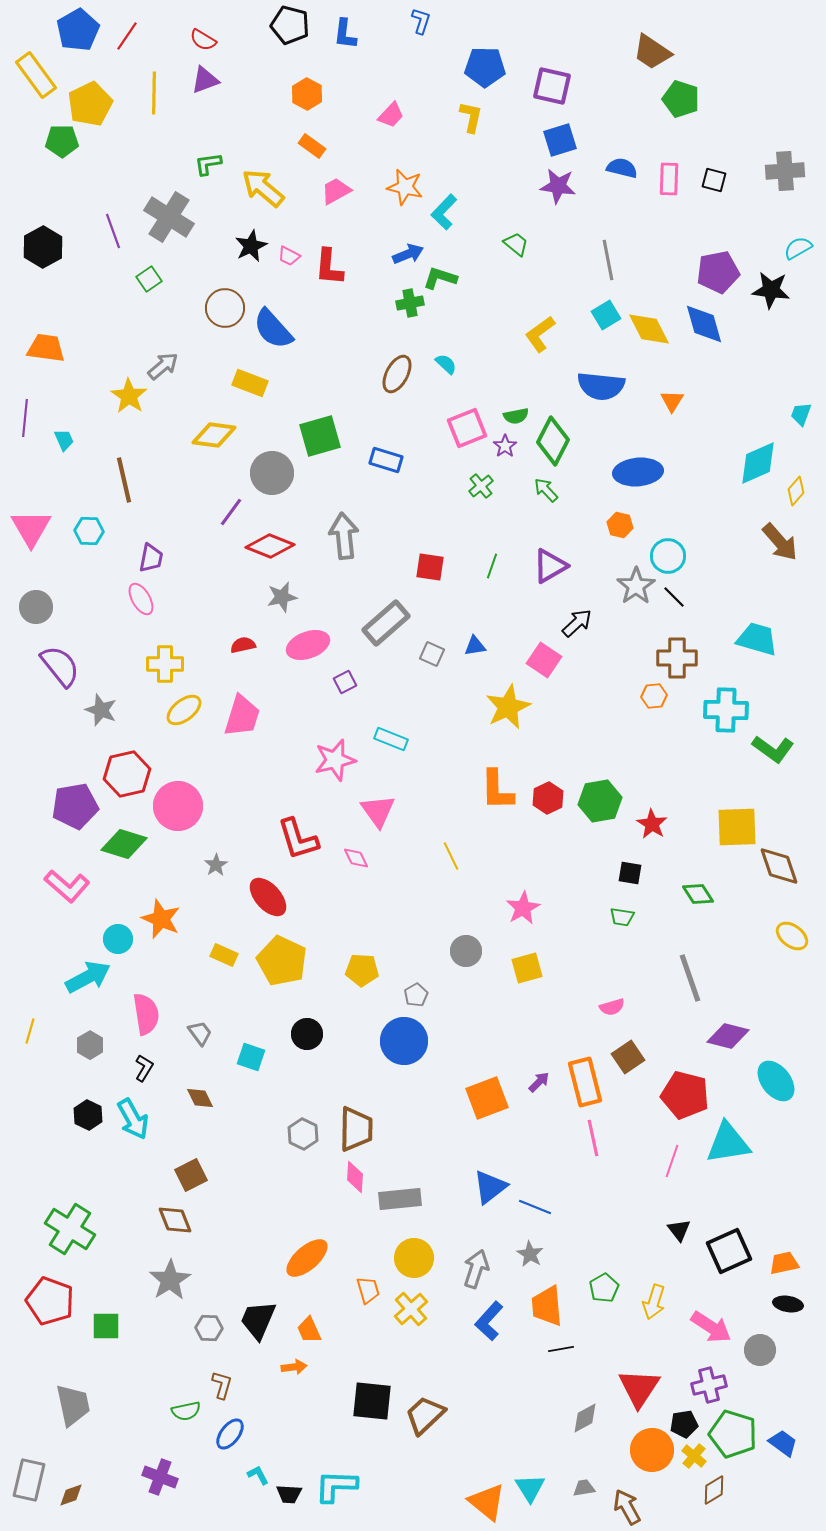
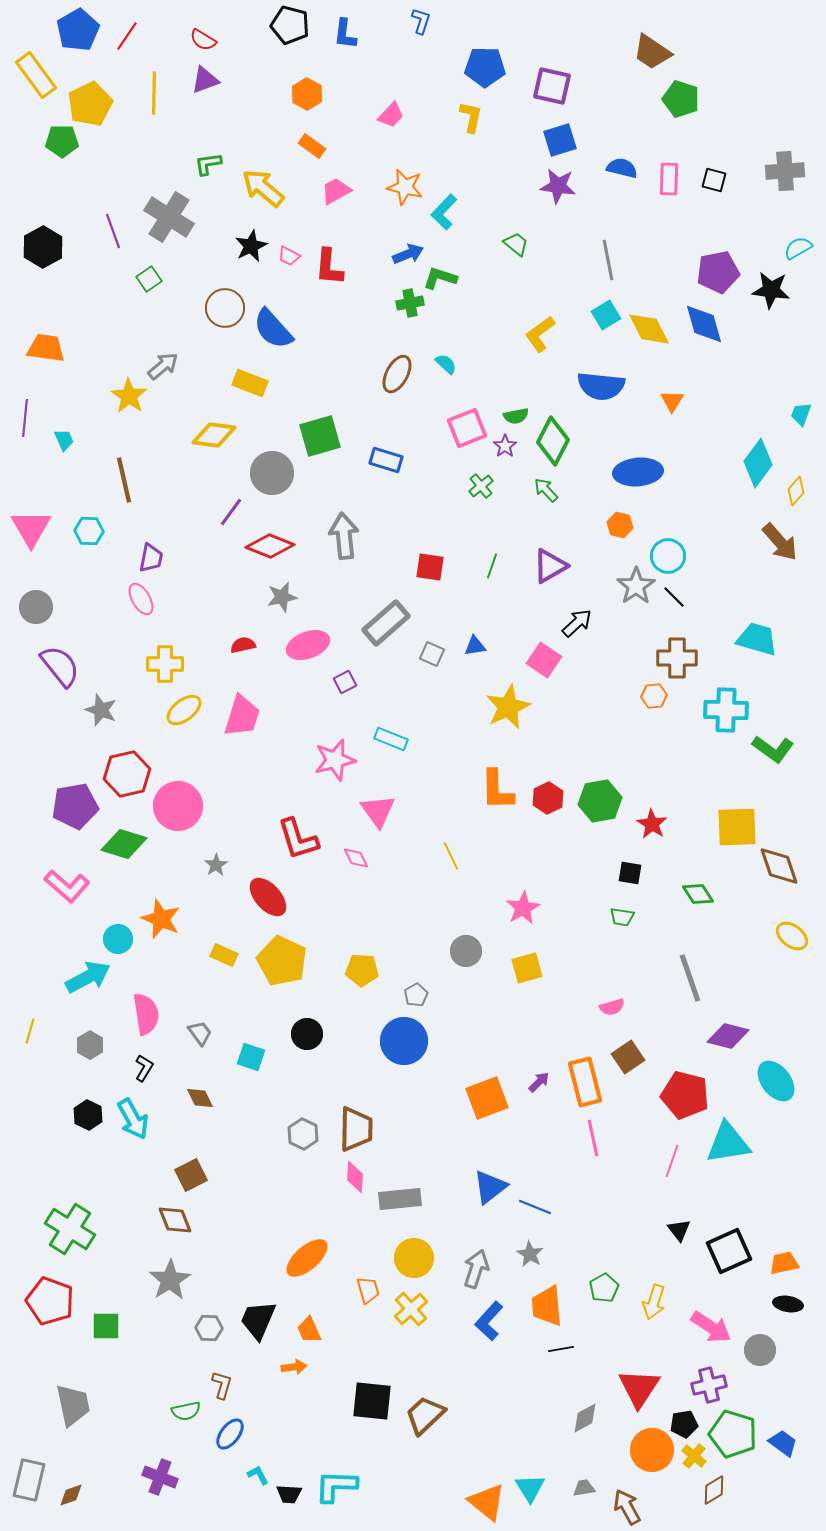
cyan diamond at (758, 463): rotated 30 degrees counterclockwise
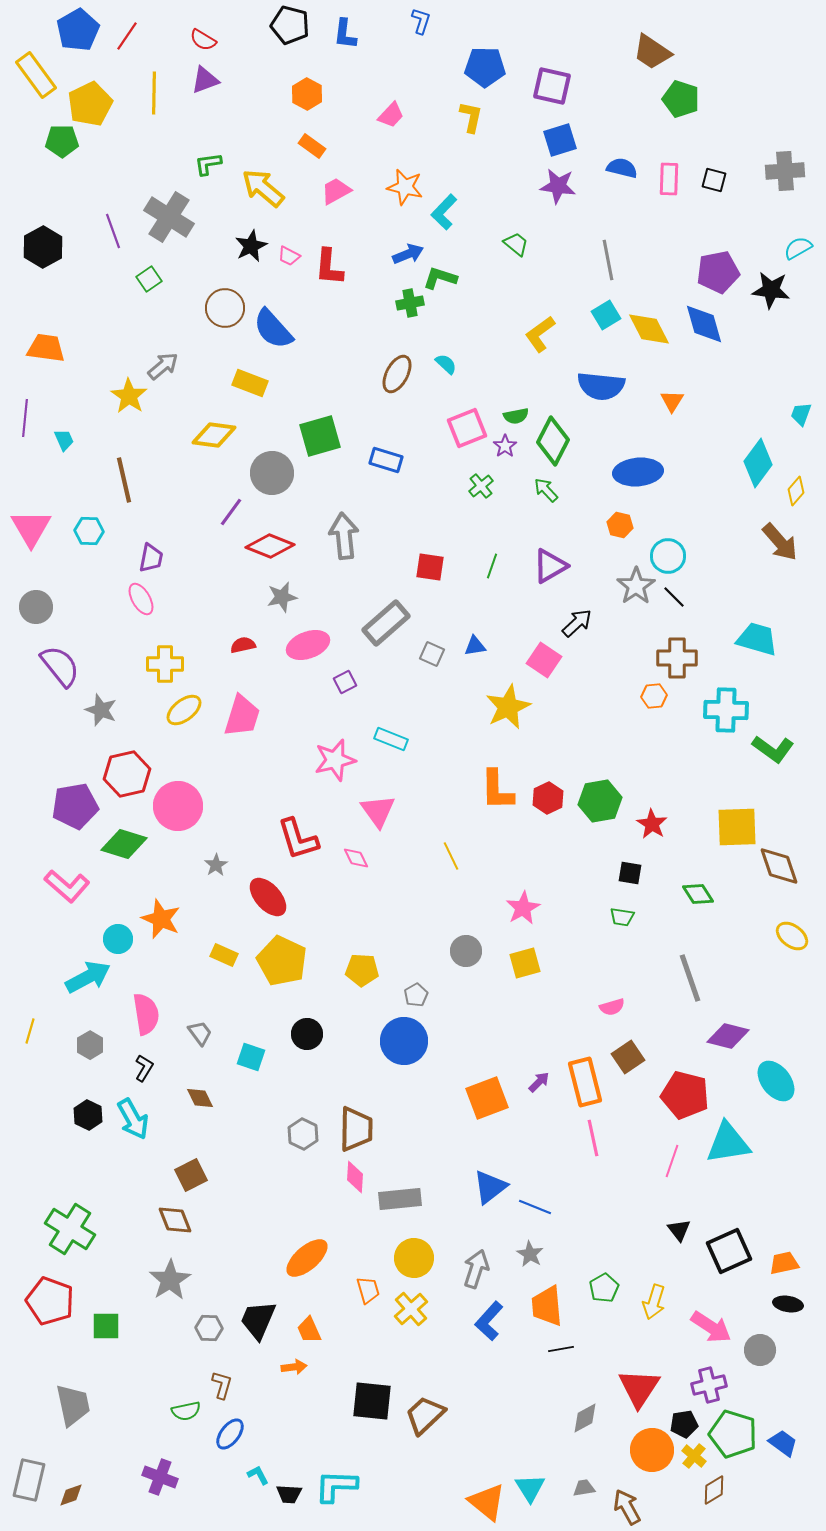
yellow square at (527, 968): moved 2 px left, 5 px up
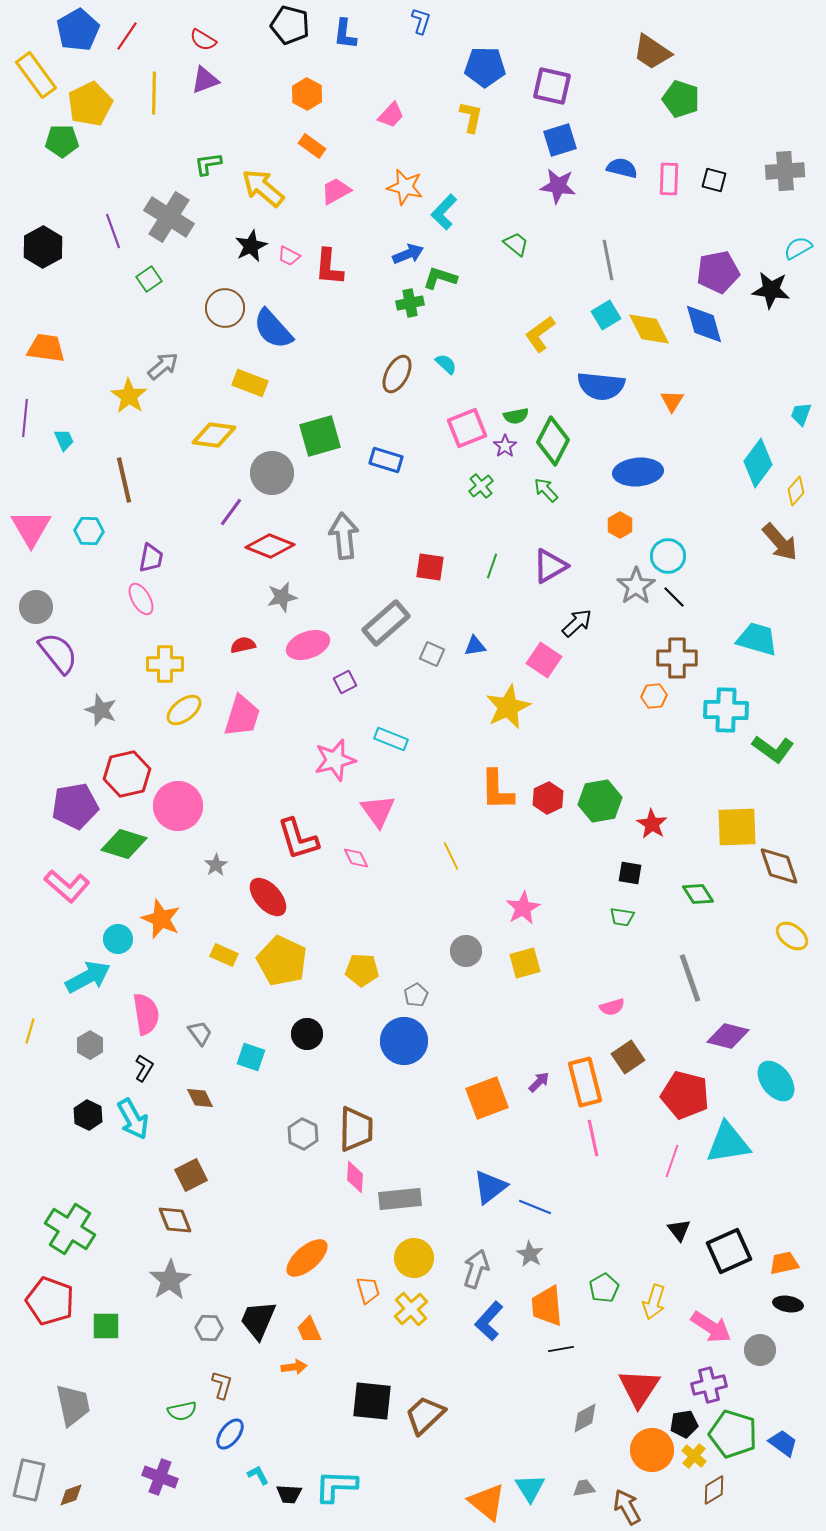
orange hexagon at (620, 525): rotated 15 degrees clockwise
purple semicircle at (60, 666): moved 2 px left, 13 px up
green semicircle at (186, 1411): moved 4 px left
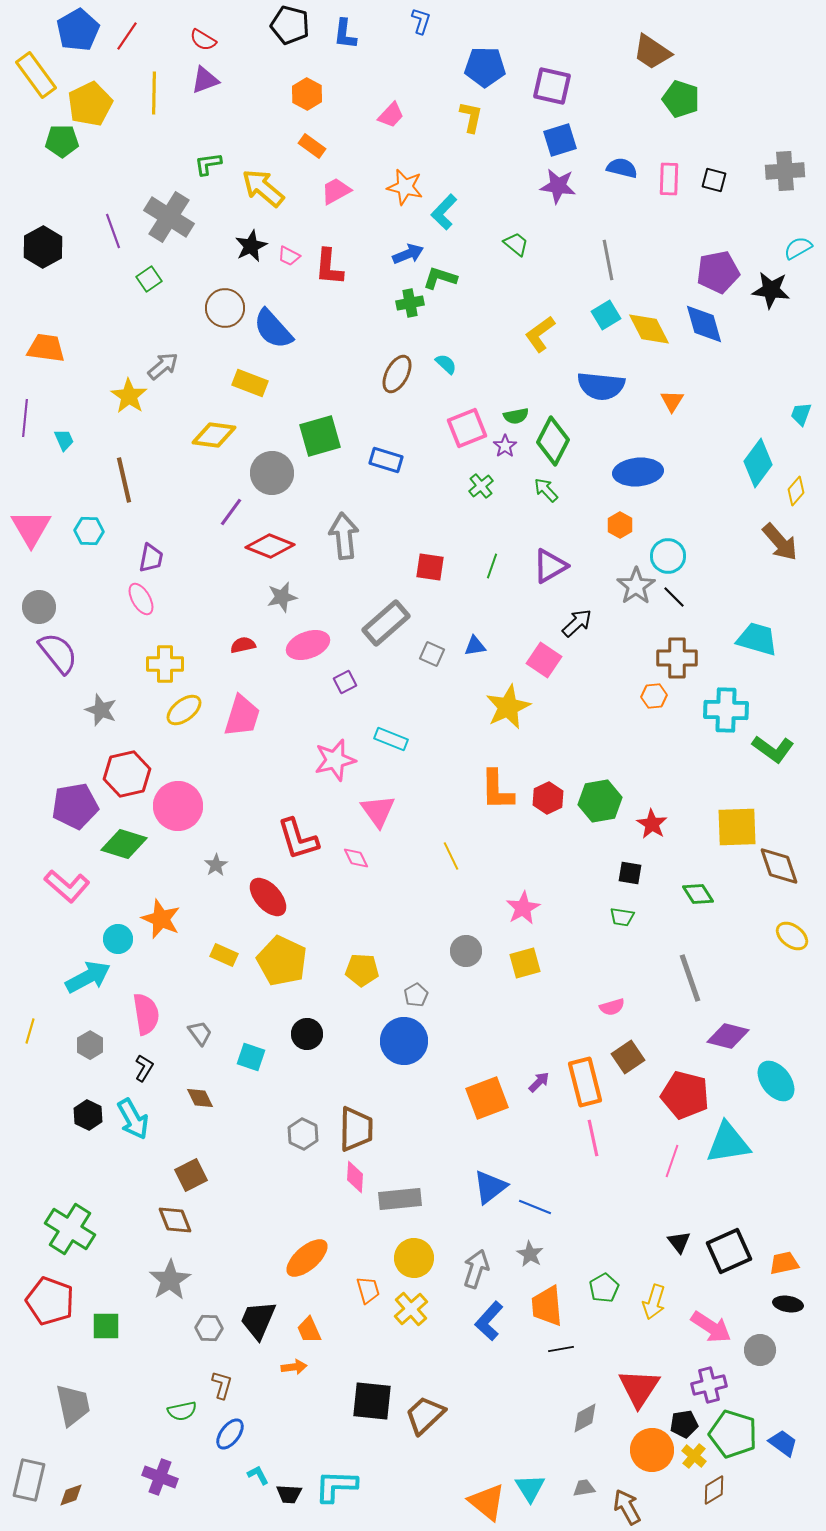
gray circle at (36, 607): moved 3 px right
black triangle at (679, 1230): moved 12 px down
